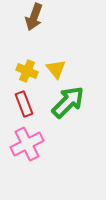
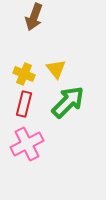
yellow cross: moved 3 px left, 3 px down
red rectangle: rotated 35 degrees clockwise
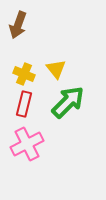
brown arrow: moved 16 px left, 8 px down
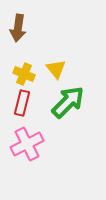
brown arrow: moved 3 px down; rotated 12 degrees counterclockwise
red rectangle: moved 2 px left, 1 px up
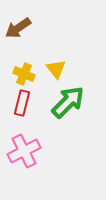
brown arrow: rotated 48 degrees clockwise
pink cross: moved 3 px left, 7 px down
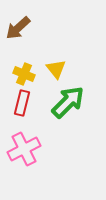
brown arrow: rotated 8 degrees counterclockwise
pink cross: moved 2 px up
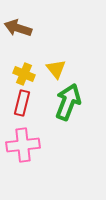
brown arrow: rotated 60 degrees clockwise
green arrow: rotated 24 degrees counterclockwise
pink cross: moved 1 px left, 4 px up; rotated 20 degrees clockwise
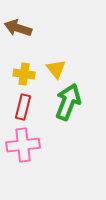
yellow cross: rotated 15 degrees counterclockwise
red rectangle: moved 1 px right, 4 px down
